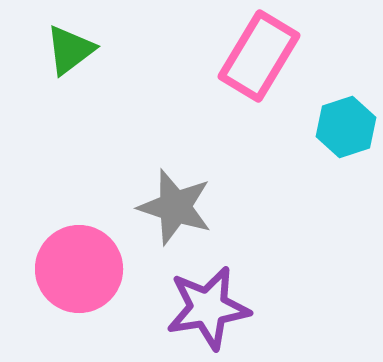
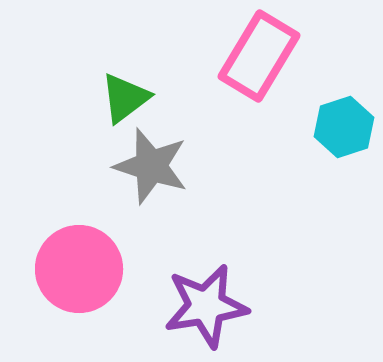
green triangle: moved 55 px right, 48 px down
cyan hexagon: moved 2 px left
gray star: moved 24 px left, 41 px up
purple star: moved 2 px left, 2 px up
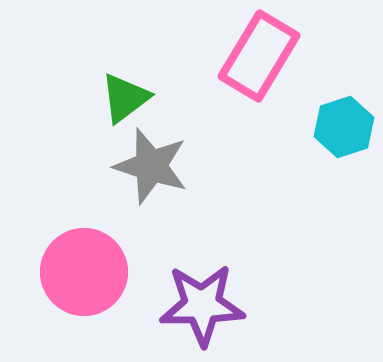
pink circle: moved 5 px right, 3 px down
purple star: moved 4 px left, 1 px up; rotated 8 degrees clockwise
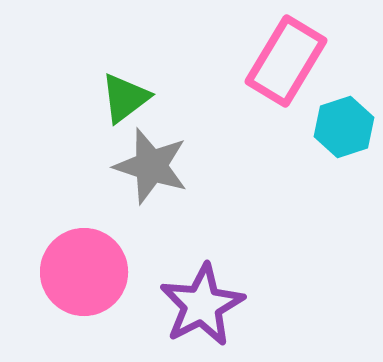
pink rectangle: moved 27 px right, 5 px down
purple star: rotated 26 degrees counterclockwise
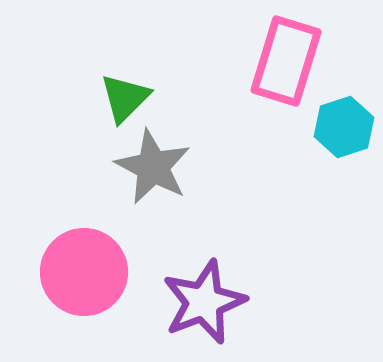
pink rectangle: rotated 14 degrees counterclockwise
green triangle: rotated 8 degrees counterclockwise
gray star: moved 2 px right, 1 px down; rotated 10 degrees clockwise
purple star: moved 2 px right, 3 px up; rotated 6 degrees clockwise
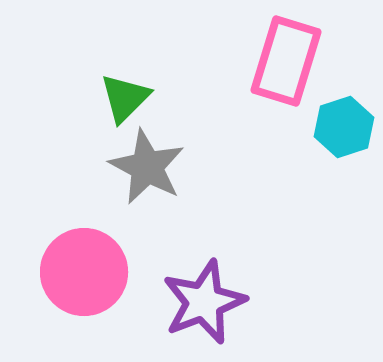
gray star: moved 6 px left
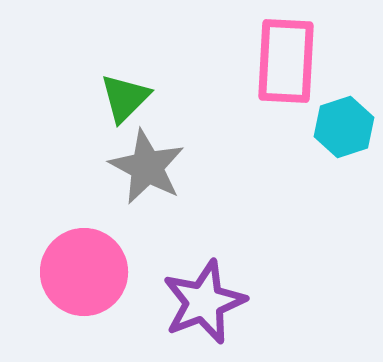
pink rectangle: rotated 14 degrees counterclockwise
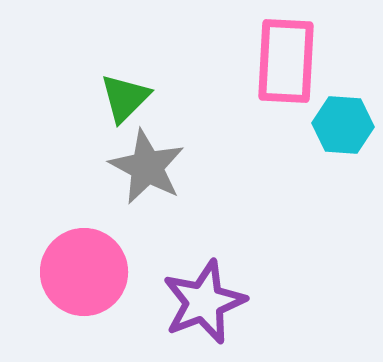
cyan hexagon: moved 1 px left, 2 px up; rotated 22 degrees clockwise
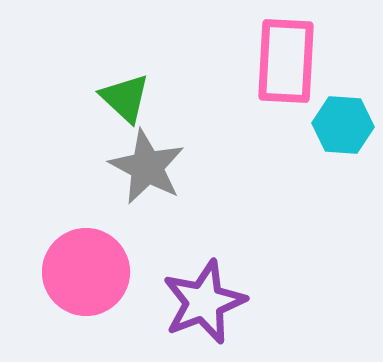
green triangle: rotated 32 degrees counterclockwise
pink circle: moved 2 px right
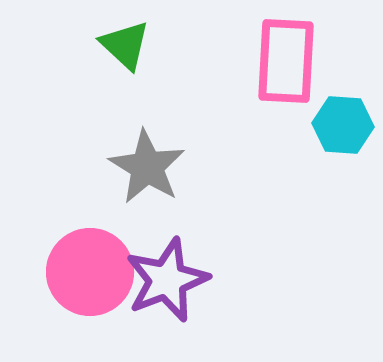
green triangle: moved 53 px up
gray star: rotated 4 degrees clockwise
pink circle: moved 4 px right
purple star: moved 37 px left, 22 px up
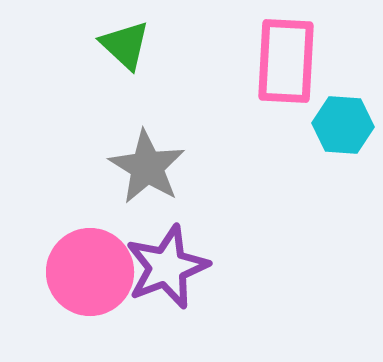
purple star: moved 13 px up
